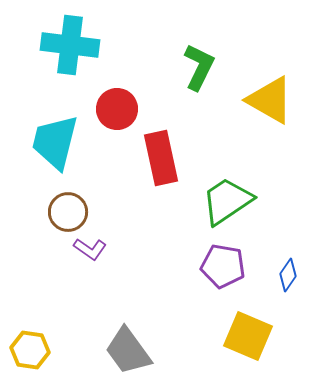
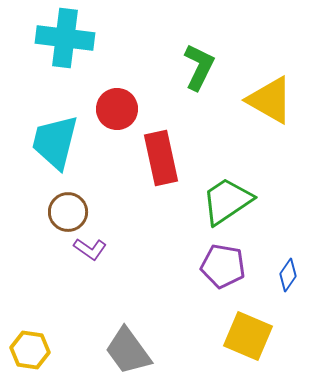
cyan cross: moved 5 px left, 7 px up
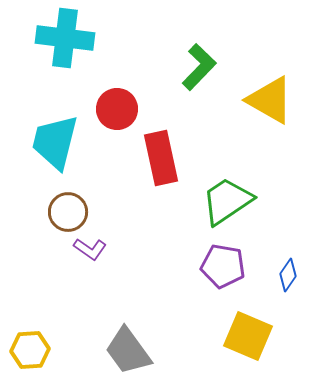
green L-shape: rotated 18 degrees clockwise
yellow hexagon: rotated 12 degrees counterclockwise
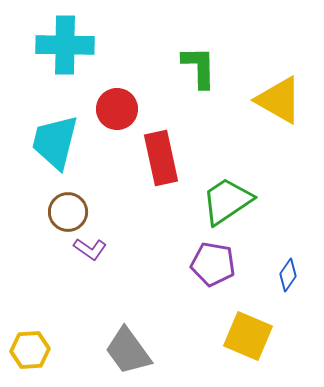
cyan cross: moved 7 px down; rotated 6 degrees counterclockwise
green L-shape: rotated 45 degrees counterclockwise
yellow triangle: moved 9 px right
purple pentagon: moved 10 px left, 2 px up
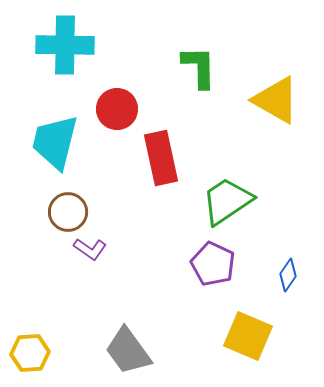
yellow triangle: moved 3 px left
purple pentagon: rotated 15 degrees clockwise
yellow hexagon: moved 3 px down
